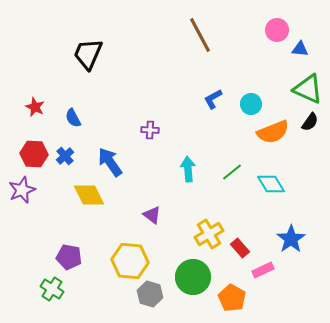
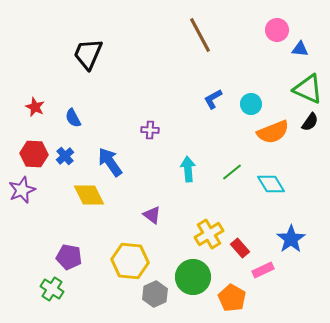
gray hexagon: moved 5 px right; rotated 20 degrees clockwise
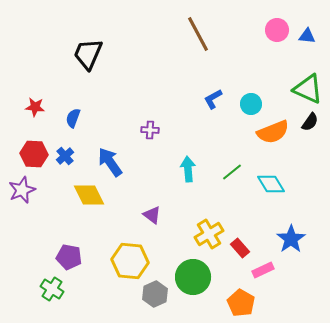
brown line: moved 2 px left, 1 px up
blue triangle: moved 7 px right, 13 px up
red star: rotated 18 degrees counterclockwise
blue semicircle: rotated 48 degrees clockwise
orange pentagon: moved 9 px right, 5 px down
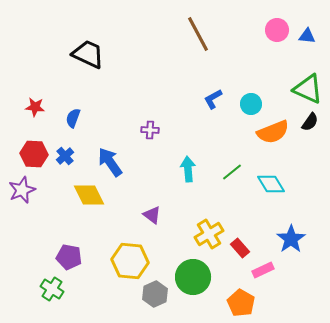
black trapezoid: rotated 92 degrees clockwise
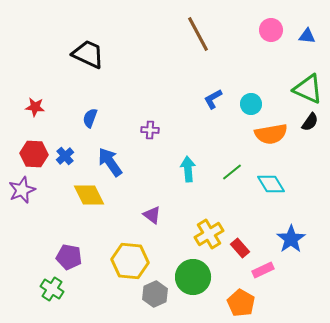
pink circle: moved 6 px left
blue semicircle: moved 17 px right
orange semicircle: moved 2 px left, 2 px down; rotated 12 degrees clockwise
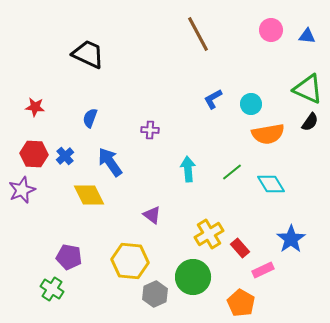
orange semicircle: moved 3 px left
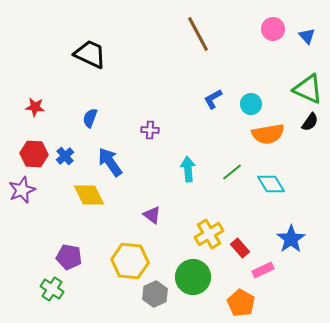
pink circle: moved 2 px right, 1 px up
blue triangle: rotated 42 degrees clockwise
black trapezoid: moved 2 px right
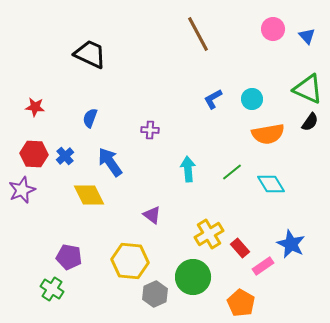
cyan circle: moved 1 px right, 5 px up
blue star: moved 5 px down; rotated 12 degrees counterclockwise
pink rectangle: moved 4 px up; rotated 10 degrees counterclockwise
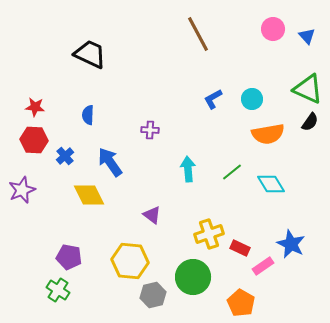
blue semicircle: moved 2 px left, 3 px up; rotated 18 degrees counterclockwise
red hexagon: moved 14 px up
yellow cross: rotated 12 degrees clockwise
red rectangle: rotated 24 degrees counterclockwise
green cross: moved 6 px right, 1 px down
gray hexagon: moved 2 px left, 1 px down; rotated 10 degrees clockwise
